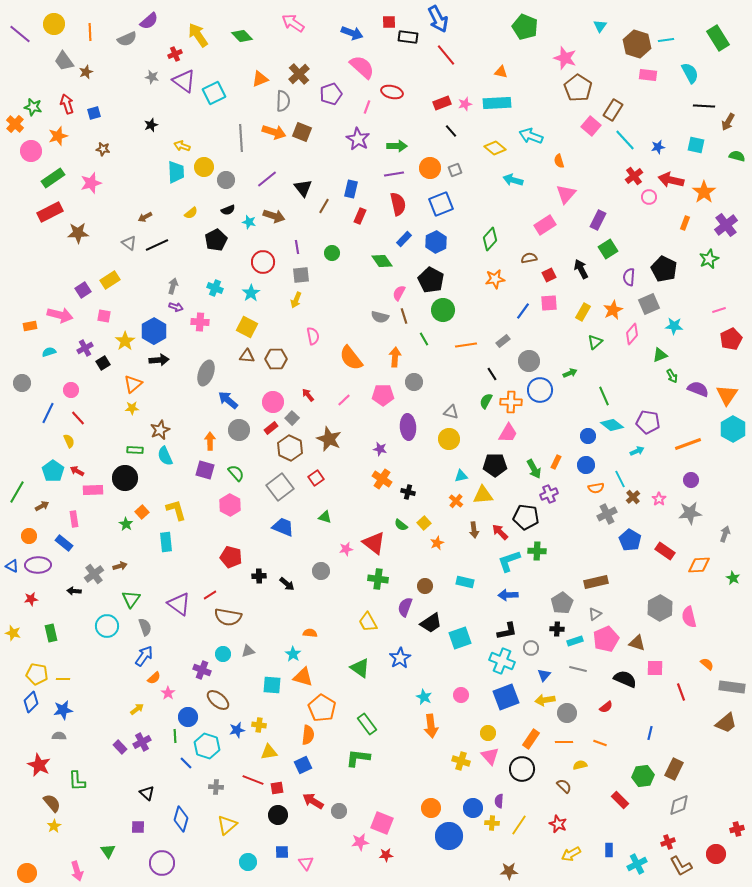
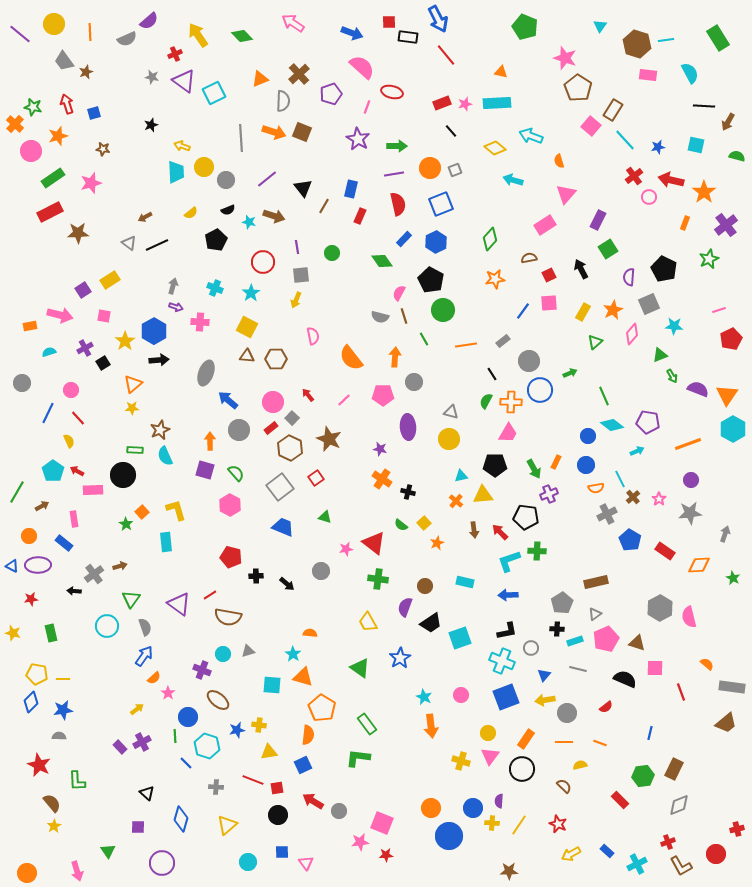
black circle at (125, 478): moved 2 px left, 3 px up
black cross at (259, 576): moved 3 px left
orange rectangle at (531, 739): moved 5 px left
pink triangle at (490, 756): rotated 18 degrees clockwise
blue rectangle at (609, 850): moved 2 px left, 1 px down; rotated 48 degrees counterclockwise
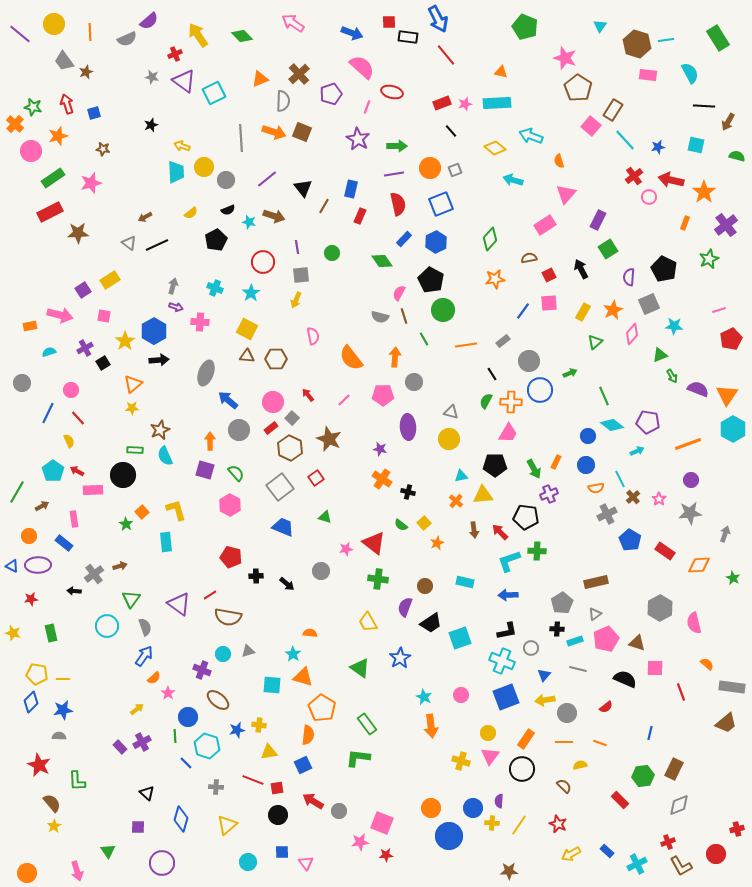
yellow square at (247, 327): moved 2 px down
pink semicircle at (689, 617): moved 5 px right, 6 px down
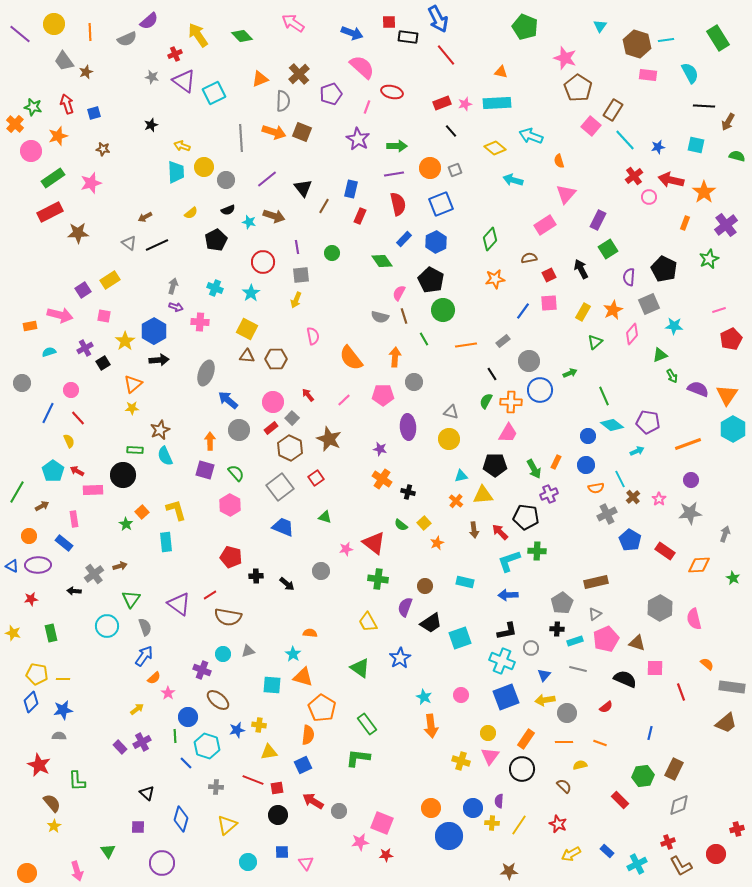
pink semicircle at (694, 623): moved 4 px up
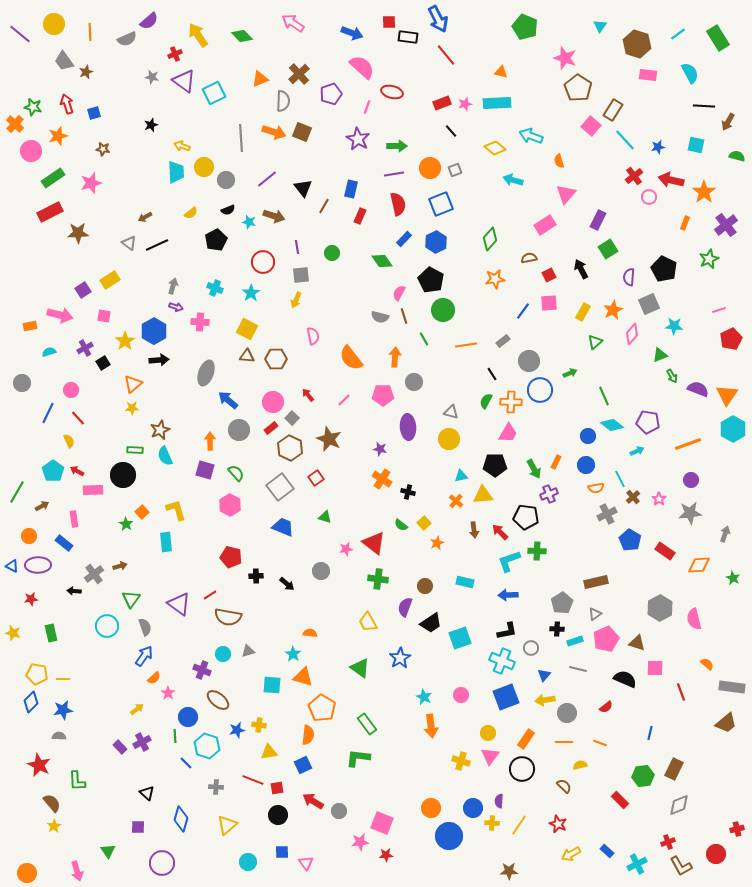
cyan line at (666, 40): moved 12 px right, 6 px up; rotated 28 degrees counterclockwise
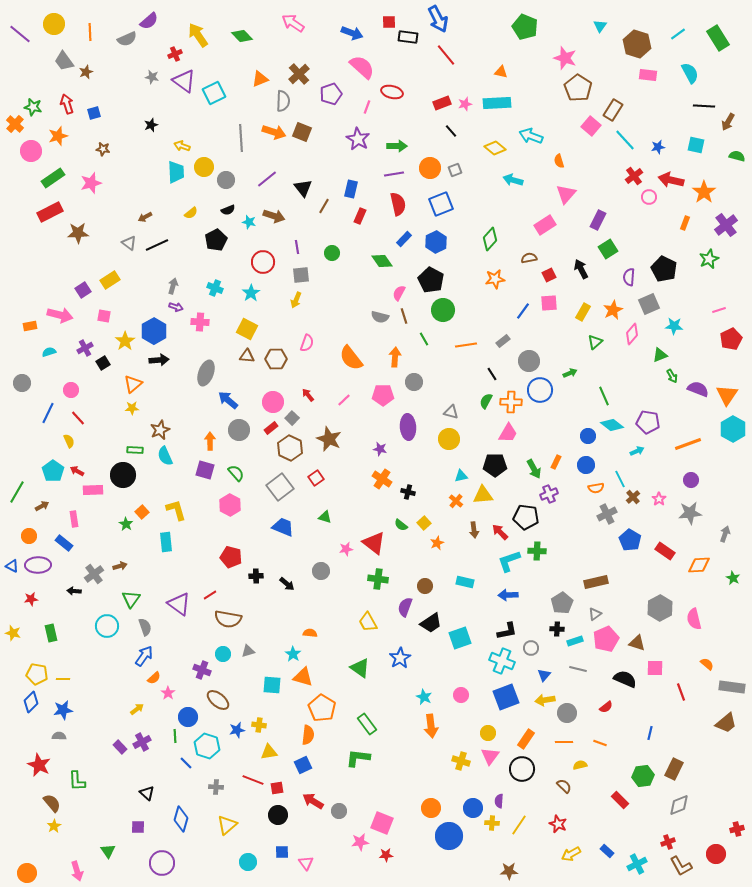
pink semicircle at (313, 336): moved 6 px left, 7 px down; rotated 30 degrees clockwise
brown semicircle at (228, 617): moved 2 px down
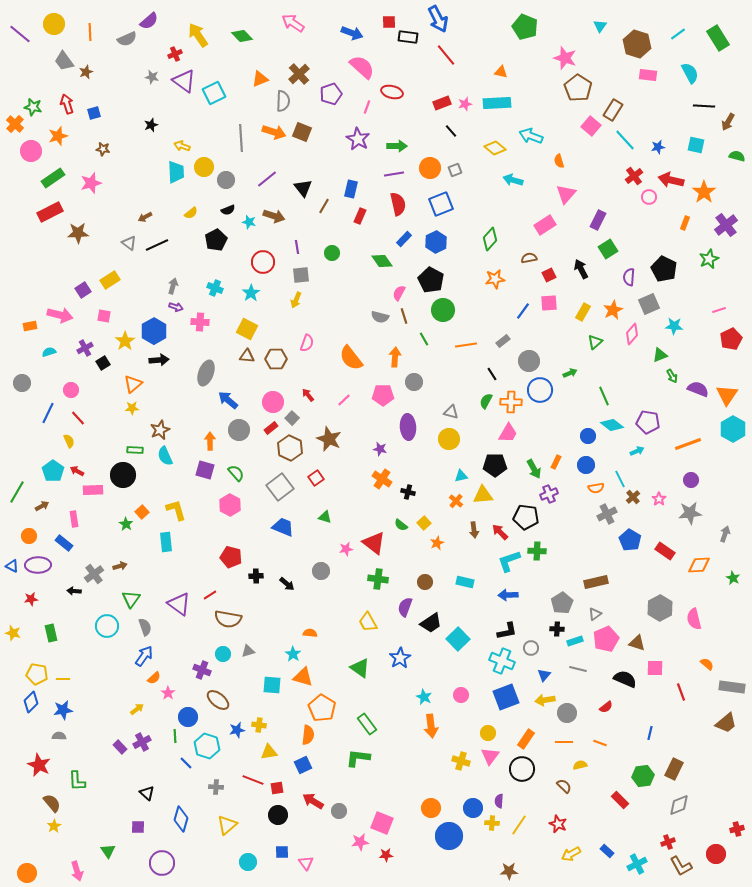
brown circle at (425, 586): moved 4 px up
cyan square at (460, 638): moved 2 px left, 1 px down; rotated 25 degrees counterclockwise
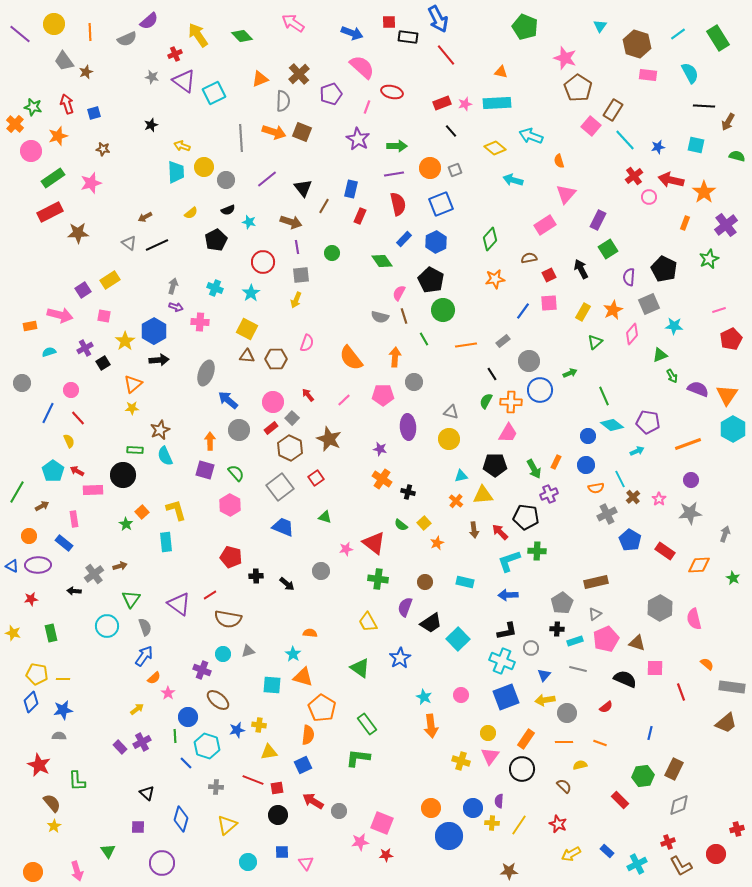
brown arrow at (274, 216): moved 17 px right, 6 px down
orange circle at (27, 873): moved 6 px right, 1 px up
